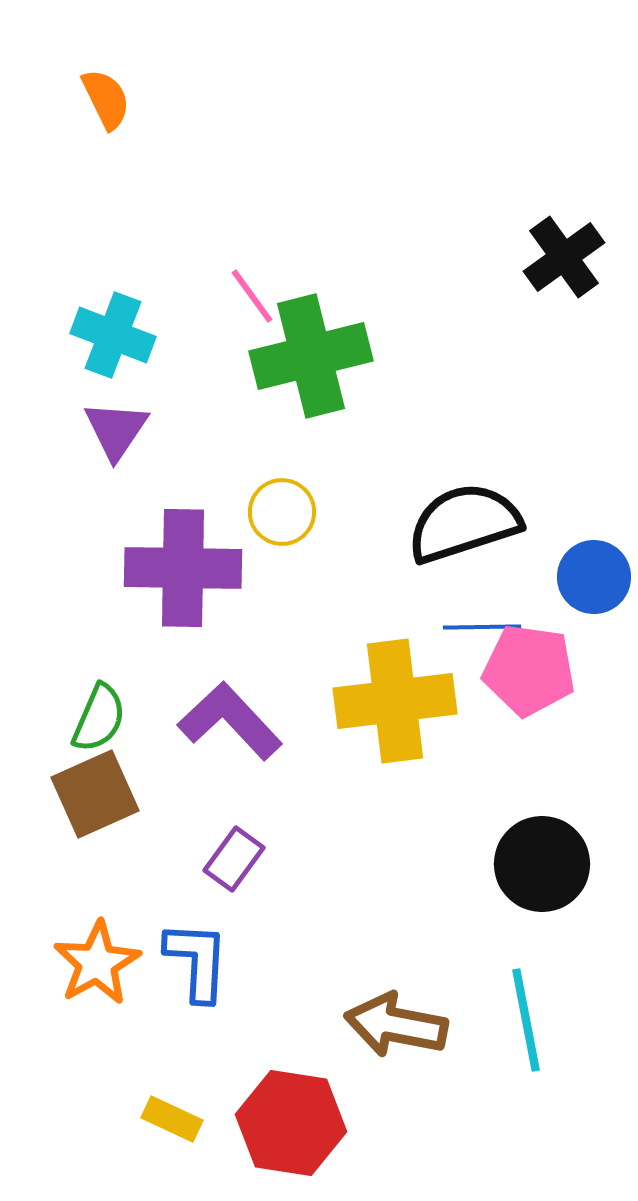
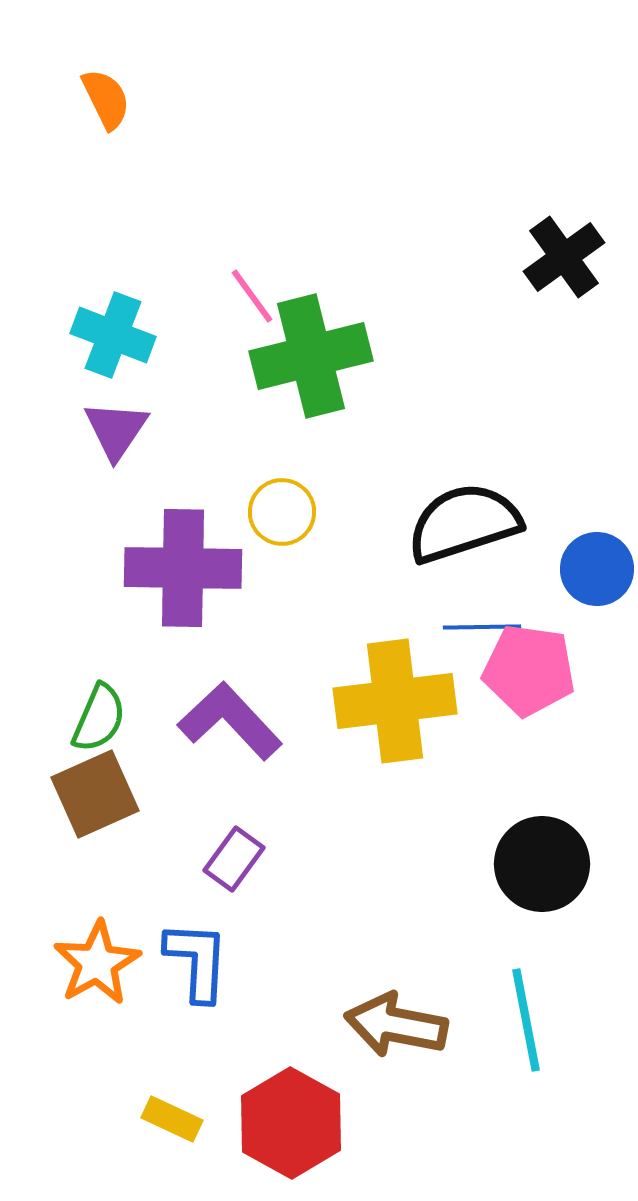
blue circle: moved 3 px right, 8 px up
red hexagon: rotated 20 degrees clockwise
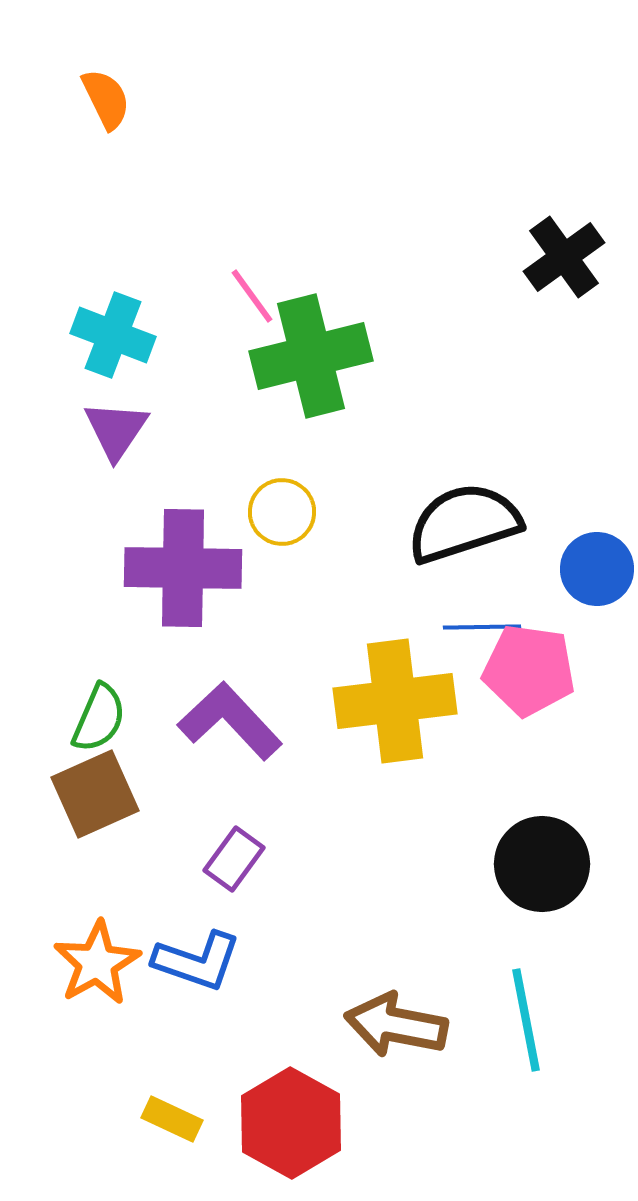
blue L-shape: rotated 106 degrees clockwise
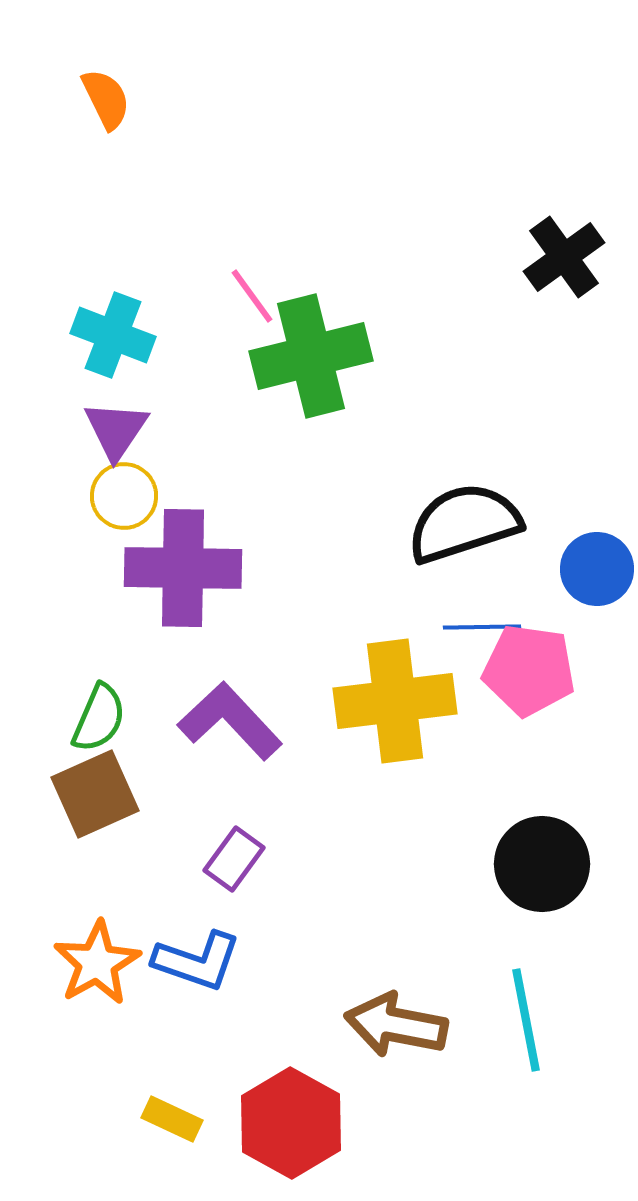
yellow circle: moved 158 px left, 16 px up
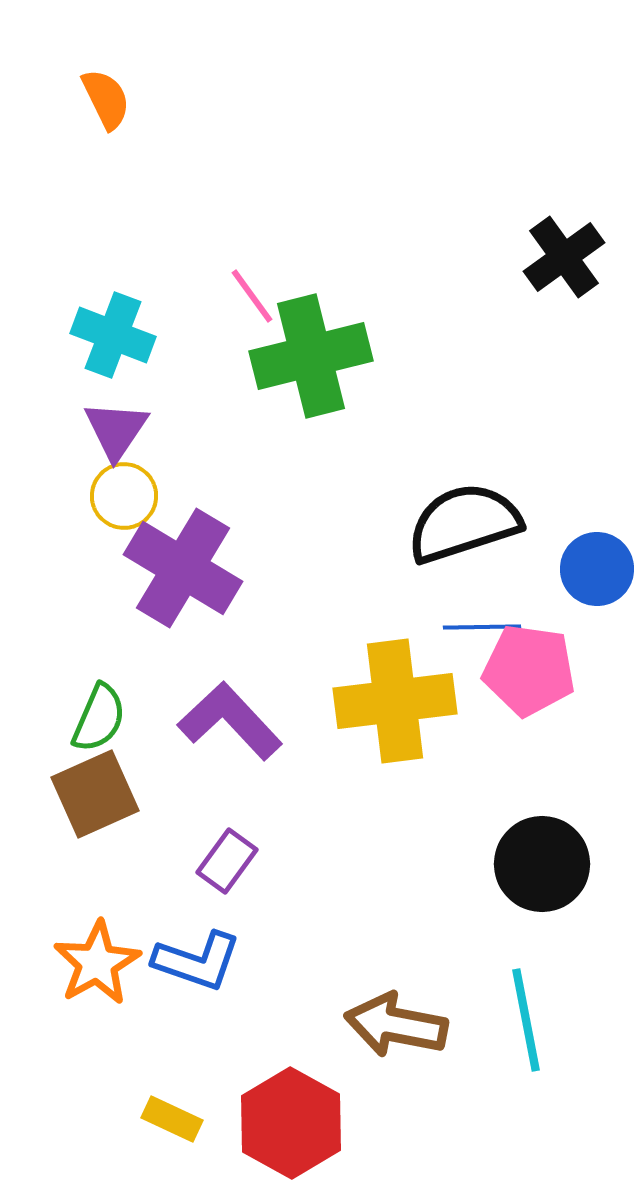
purple cross: rotated 30 degrees clockwise
purple rectangle: moved 7 px left, 2 px down
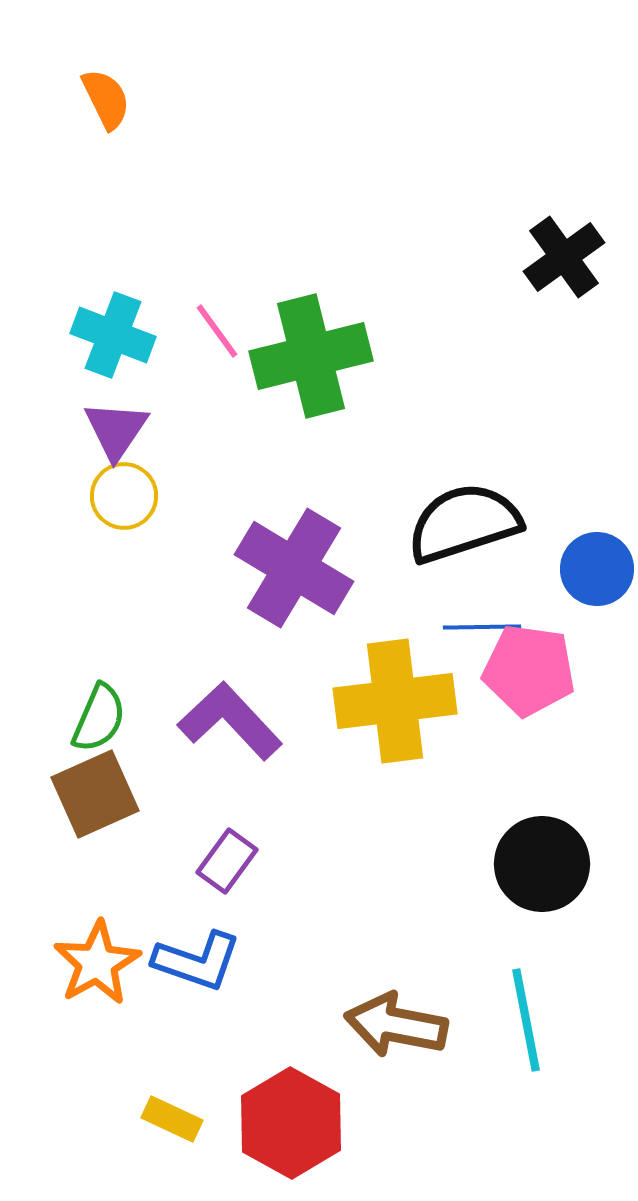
pink line: moved 35 px left, 35 px down
purple cross: moved 111 px right
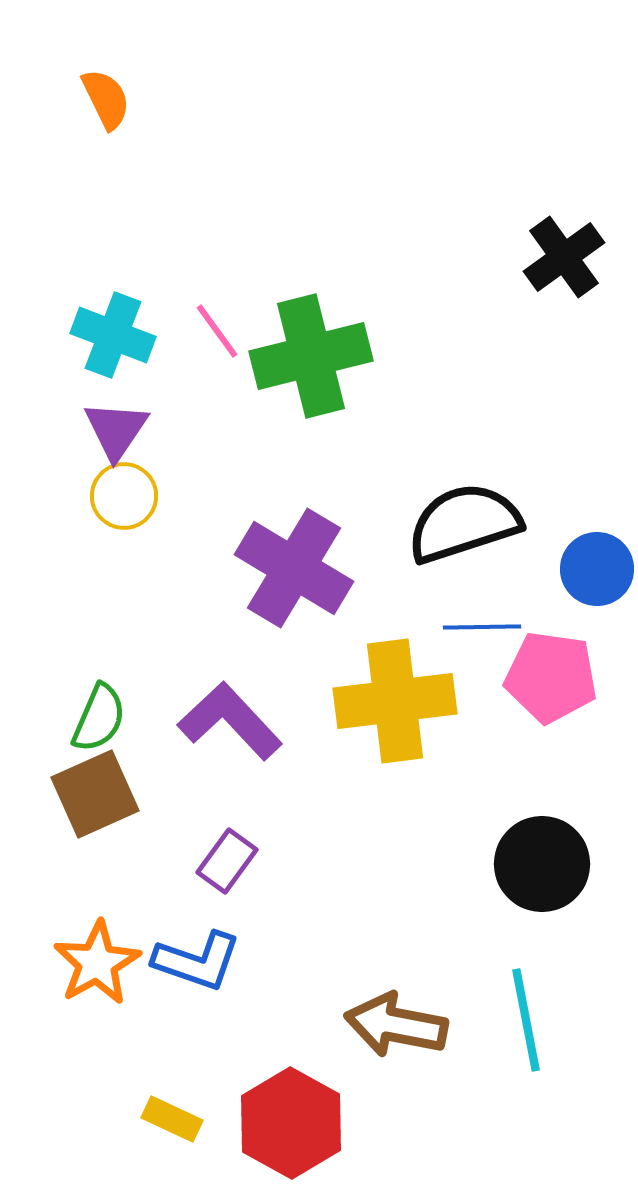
pink pentagon: moved 22 px right, 7 px down
